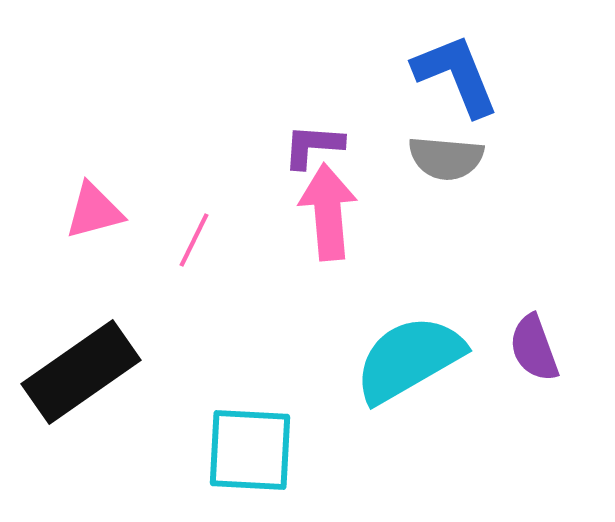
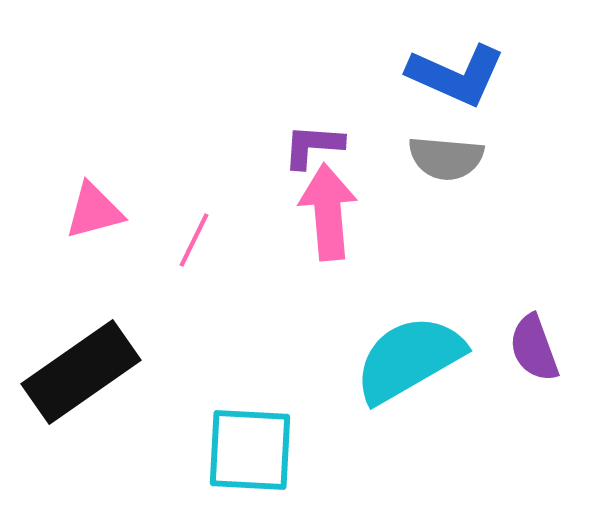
blue L-shape: rotated 136 degrees clockwise
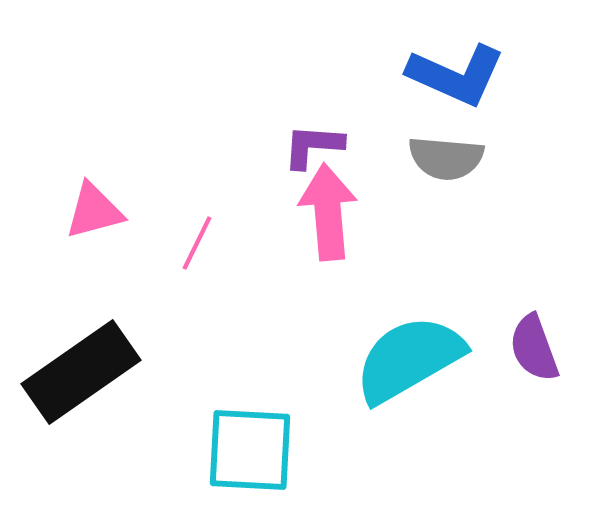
pink line: moved 3 px right, 3 px down
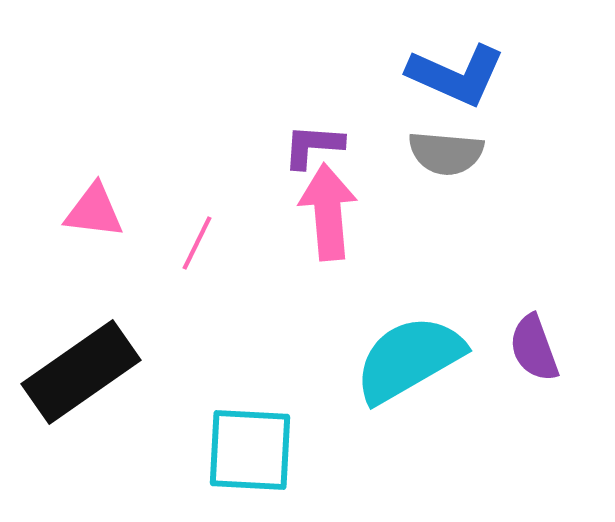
gray semicircle: moved 5 px up
pink triangle: rotated 22 degrees clockwise
